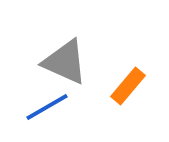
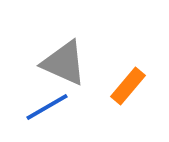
gray triangle: moved 1 px left, 1 px down
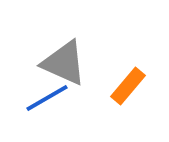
blue line: moved 9 px up
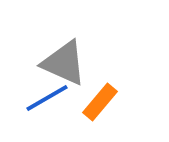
orange rectangle: moved 28 px left, 16 px down
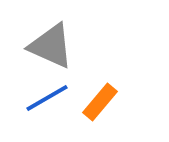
gray triangle: moved 13 px left, 17 px up
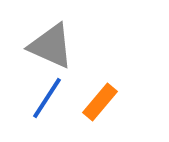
blue line: rotated 27 degrees counterclockwise
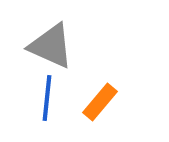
blue line: rotated 27 degrees counterclockwise
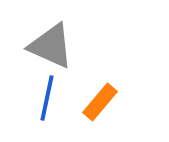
blue line: rotated 6 degrees clockwise
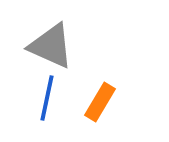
orange rectangle: rotated 9 degrees counterclockwise
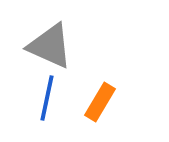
gray triangle: moved 1 px left
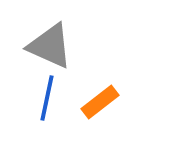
orange rectangle: rotated 21 degrees clockwise
